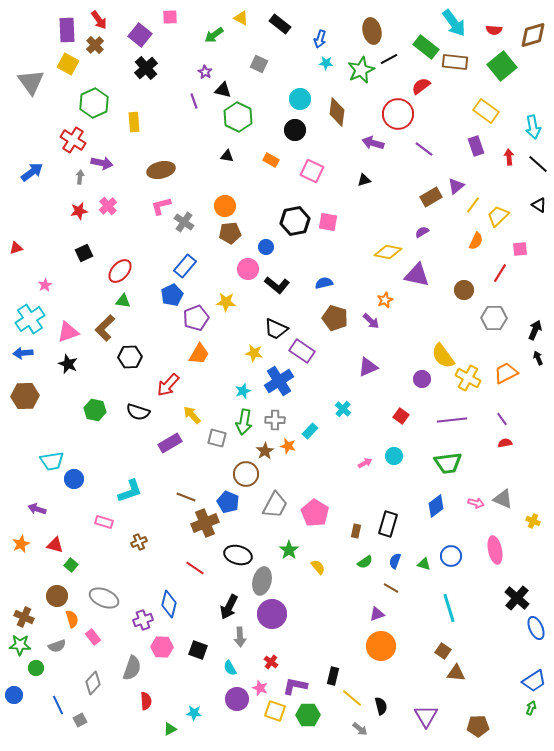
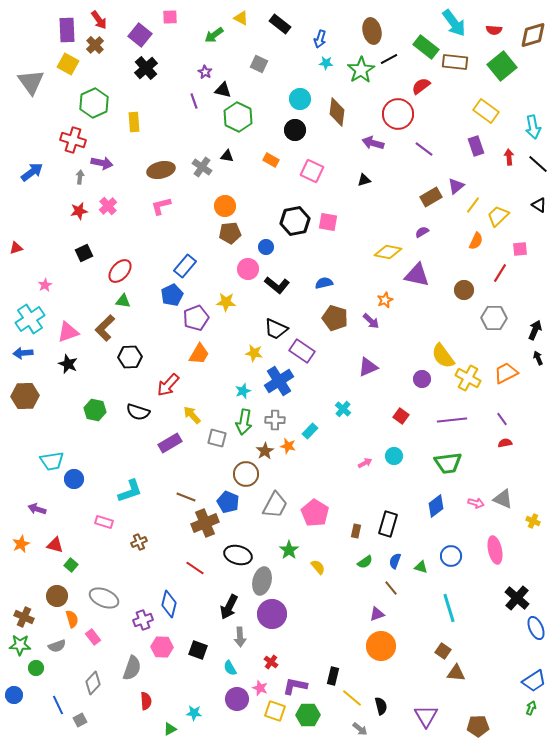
green star at (361, 70): rotated 8 degrees counterclockwise
red cross at (73, 140): rotated 15 degrees counterclockwise
gray cross at (184, 222): moved 18 px right, 55 px up
green triangle at (424, 564): moved 3 px left, 3 px down
brown line at (391, 588): rotated 21 degrees clockwise
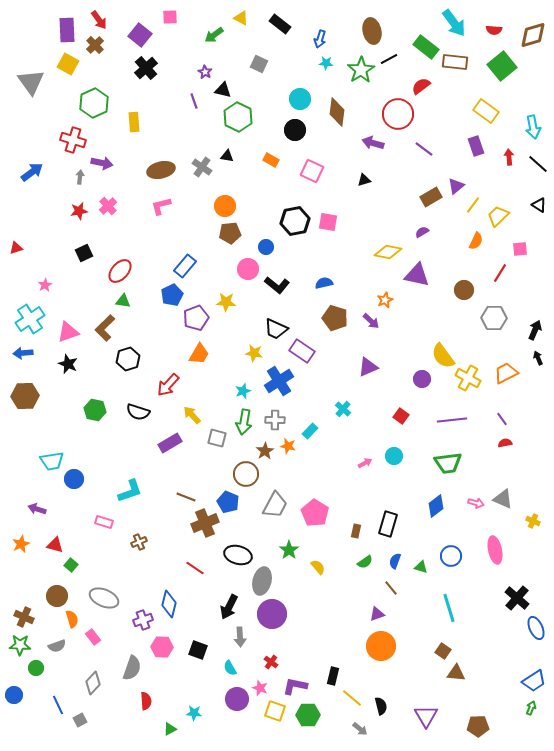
black hexagon at (130, 357): moved 2 px left, 2 px down; rotated 15 degrees counterclockwise
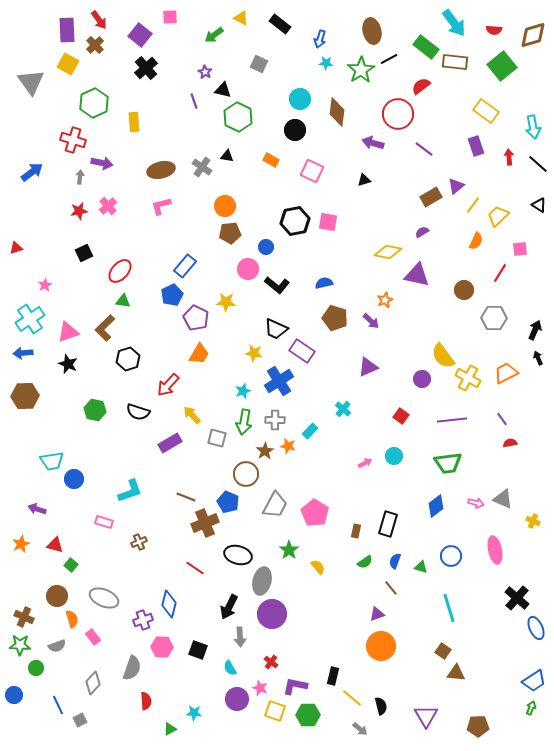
purple pentagon at (196, 318): rotated 25 degrees counterclockwise
red semicircle at (505, 443): moved 5 px right
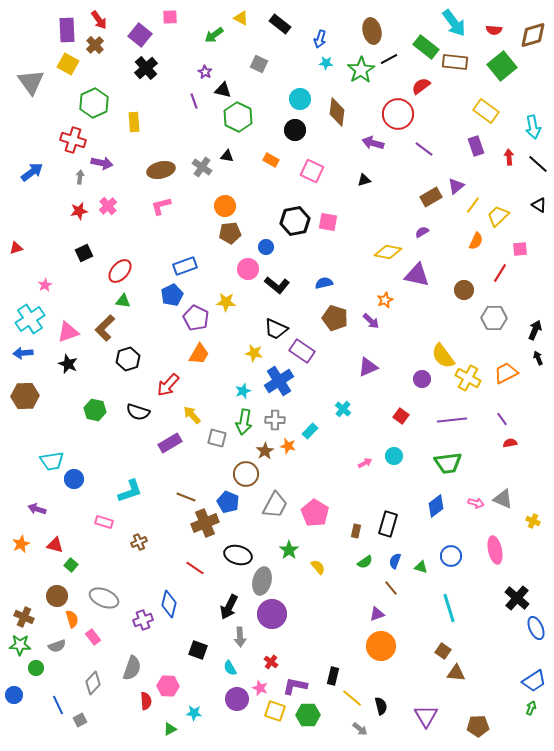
blue rectangle at (185, 266): rotated 30 degrees clockwise
pink hexagon at (162, 647): moved 6 px right, 39 px down
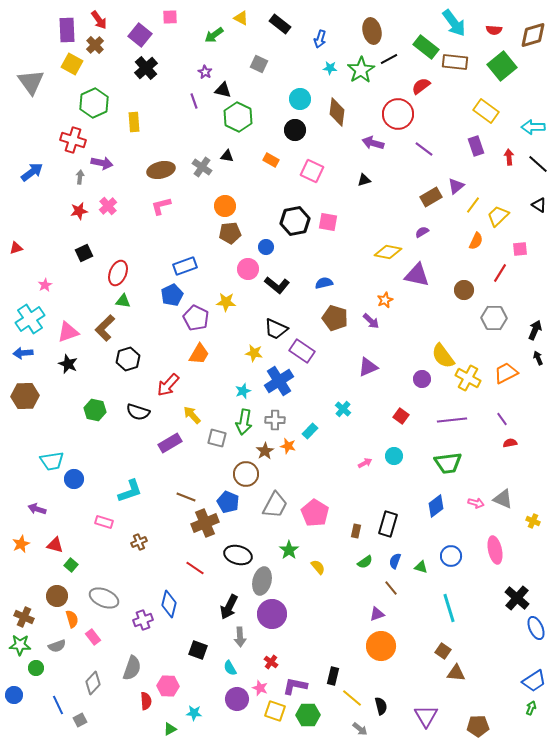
cyan star at (326, 63): moved 4 px right, 5 px down
yellow square at (68, 64): moved 4 px right
cyan arrow at (533, 127): rotated 100 degrees clockwise
red ellipse at (120, 271): moved 2 px left, 2 px down; rotated 20 degrees counterclockwise
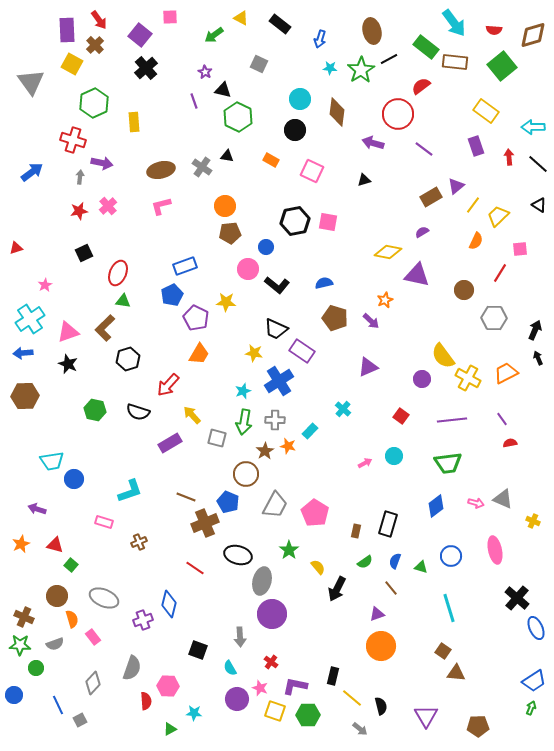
black arrow at (229, 607): moved 108 px right, 18 px up
gray semicircle at (57, 646): moved 2 px left, 2 px up
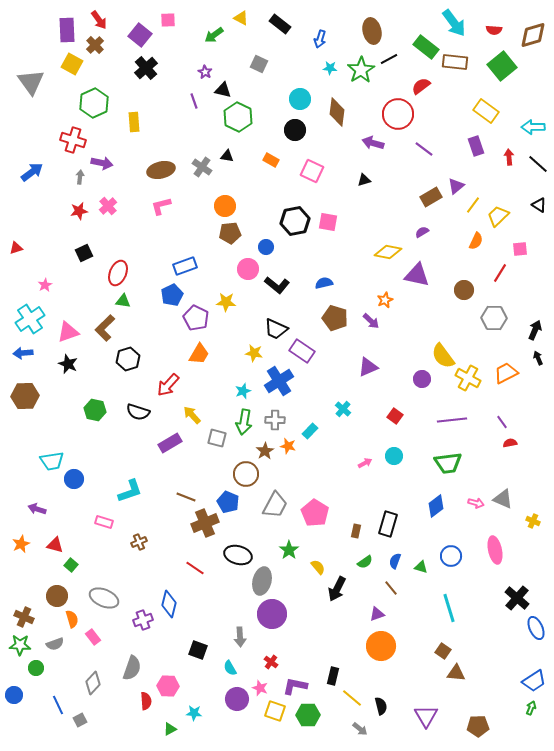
pink square at (170, 17): moved 2 px left, 3 px down
red square at (401, 416): moved 6 px left
purple line at (502, 419): moved 3 px down
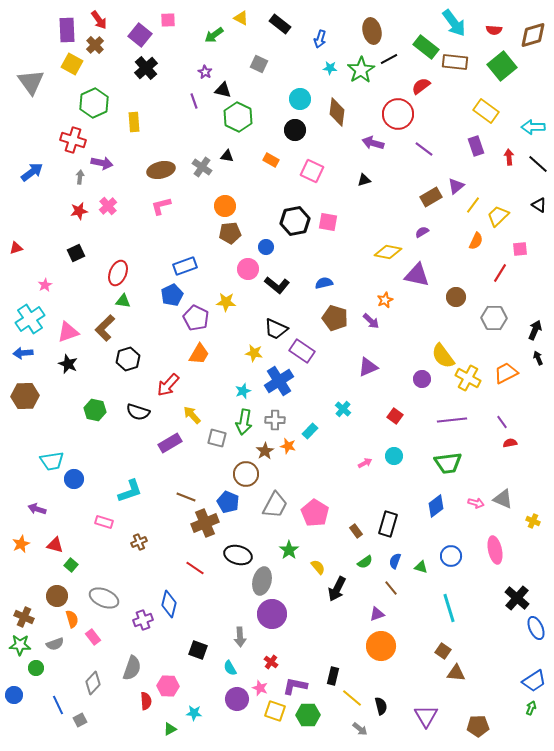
black square at (84, 253): moved 8 px left
brown circle at (464, 290): moved 8 px left, 7 px down
brown rectangle at (356, 531): rotated 48 degrees counterclockwise
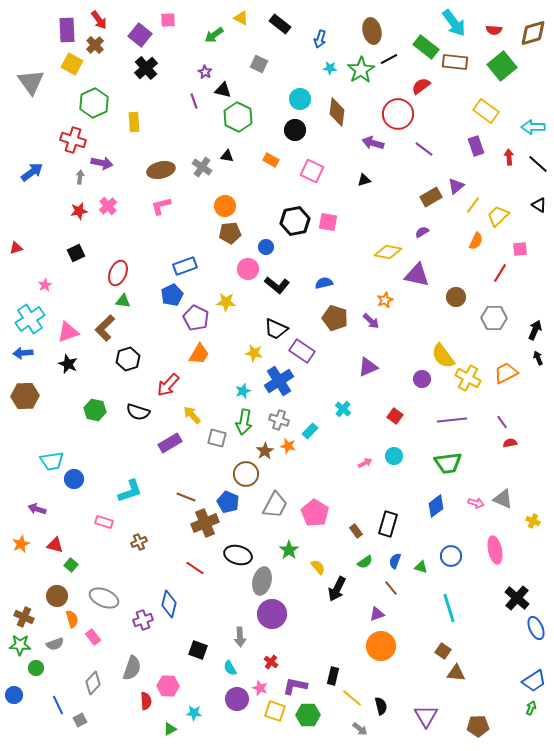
brown diamond at (533, 35): moved 2 px up
gray cross at (275, 420): moved 4 px right; rotated 18 degrees clockwise
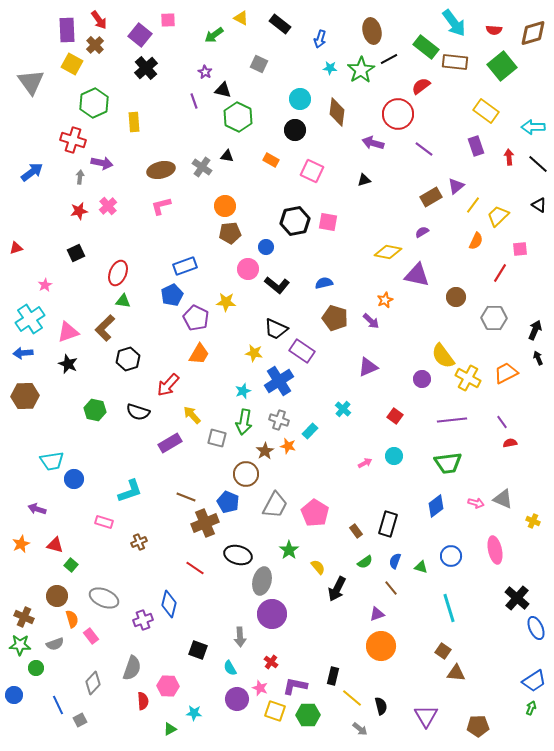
pink rectangle at (93, 637): moved 2 px left, 1 px up
red semicircle at (146, 701): moved 3 px left
